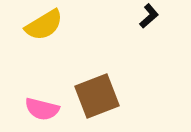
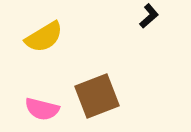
yellow semicircle: moved 12 px down
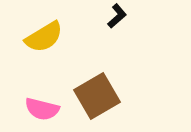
black L-shape: moved 32 px left
brown square: rotated 9 degrees counterclockwise
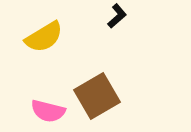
pink semicircle: moved 6 px right, 2 px down
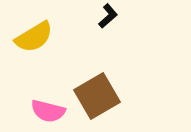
black L-shape: moved 9 px left
yellow semicircle: moved 10 px left
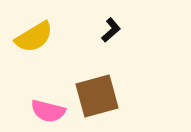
black L-shape: moved 3 px right, 14 px down
brown square: rotated 15 degrees clockwise
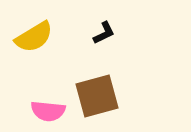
black L-shape: moved 7 px left, 3 px down; rotated 15 degrees clockwise
pink semicircle: rotated 8 degrees counterclockwise
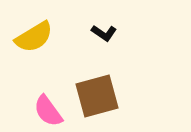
black L-shape: rotated 60 degrees clockwise
pink semicircle: rotated 48 degrees clockwise
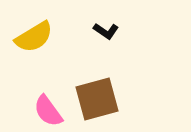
black L-shape: moved 2 px right, 2 px up
brown square: moved 3 px down
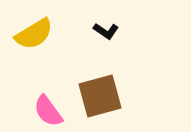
yellow semicircle: moved 3 px up
brown square: moved 3 px right, 3 px up
